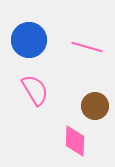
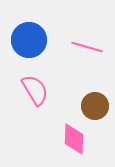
pink diamond: moved 1 px left, 2 px up
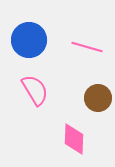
brown circle: moved 3 px right, 8 px up
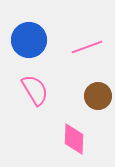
pink line: rotated 36 degrees counterclockwise
brown circle: moved 2 px up
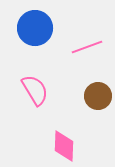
blue circle: moved 6 px right, 12 px up
pink diamond: moved 10 px left, 7 px down
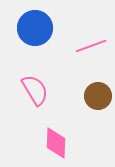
pink line: moved 4 px right, 1 px up
pink diamond: moved 8 px left, 3 px up
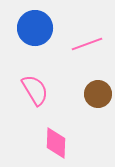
pink line: moved 4 px left, 2 px up
brown circle: moved 2 px up
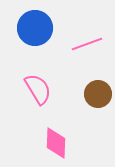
pink semicircle: moved 3 px right, 1 px up
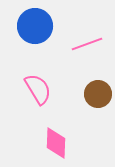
blue circle: moved 2 px up
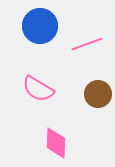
blue circle: moved 5 px right
pink semicircle: rotated 152 degrees clockwise
